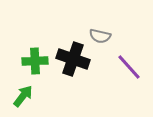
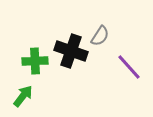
gray semicircle: rotated 70 degrees counterclockwise
black cross: moved 2 px left, 8 px up
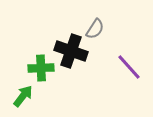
gray semicircle: moved 5 px left, 7 px up
green cross: moved 6 px right, 7 px down
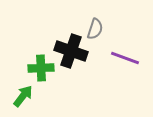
gray semicircle: rotated 15 degrees counterclockwise
purple line: moved 4 px left, 9 px up; rotated 28 degrees counterclockwise
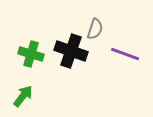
purple line: moved 4 px up
green cross: moved 10 px left, 14 px up; rotated 20 degrees clockwise
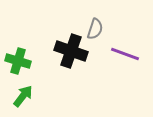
green cross: moved 13 px left, 7 px down
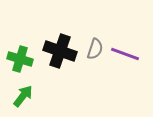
gray semicircle: moved 20 px down
black cross: moved 11 px left
green cross: moved 2 px right, 2 px up
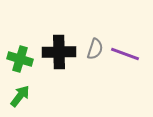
black cross: moved 1 px left, 1 px down; rotated 20 degrees counterclockwise
green arrow: moved 3 px left
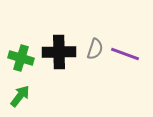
green cross: moved 1 px right, 1 px up
